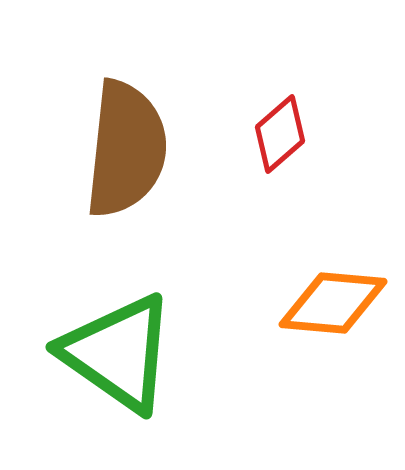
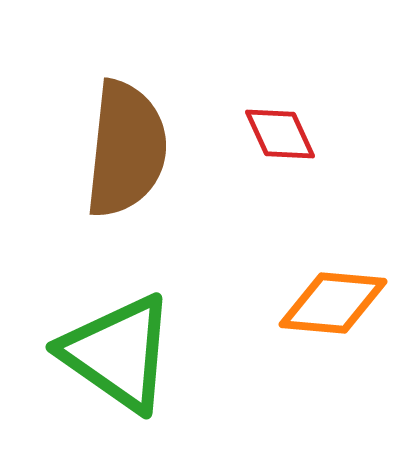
red diamond: rotated 74 degrees counterclockwise
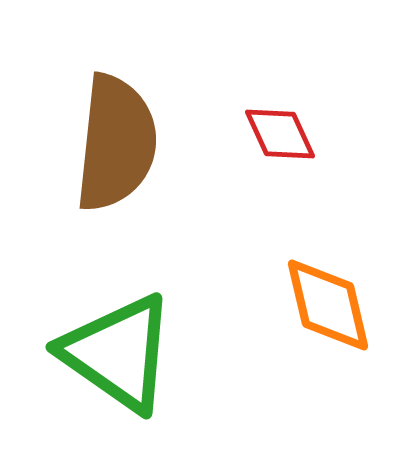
brown semicircle: moved 10 px left, 6 px up
orange diamond: moved 5 px left, 2 px down; rotated 72 degrees clockwise
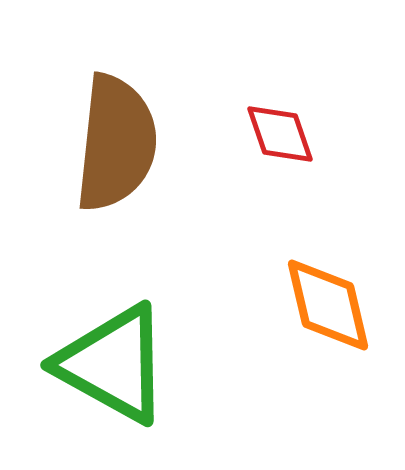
red diamond: rotated 6 degrees clockwise
green triangle: moved 5 px left, 11 px down; rotated 6 degrees counterclockwise
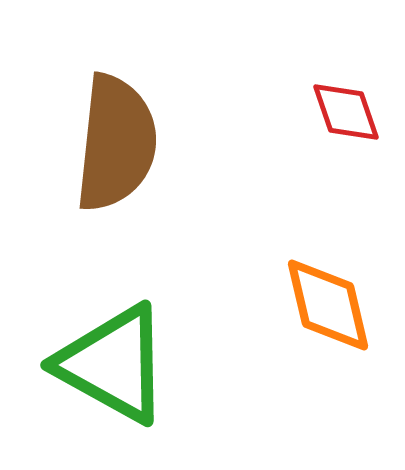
red diamond: moved 66 px right, 22 px up
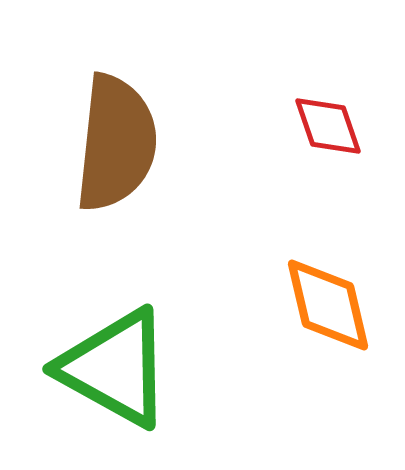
red diamond: moved 18 px left, 14 px down
green triangle: moved 2 px right, 4 px down
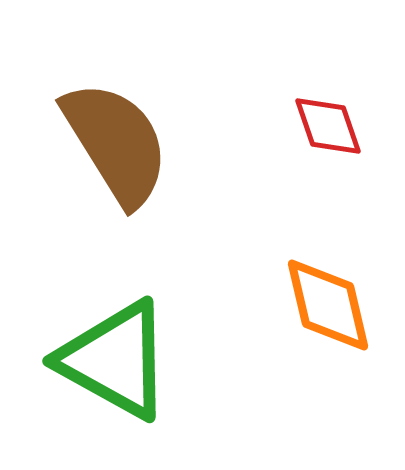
brown semicircle: rotated 38 degrees counterclockwise
green triangle: moved 8 px up
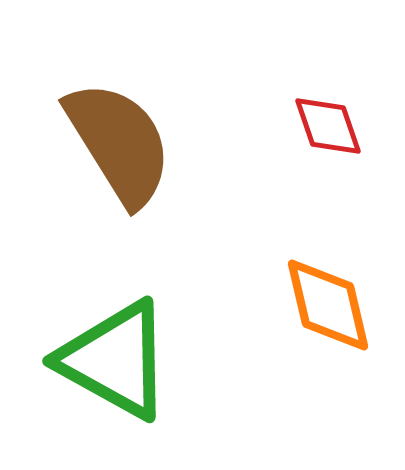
brown semicircle: moved 3 px right
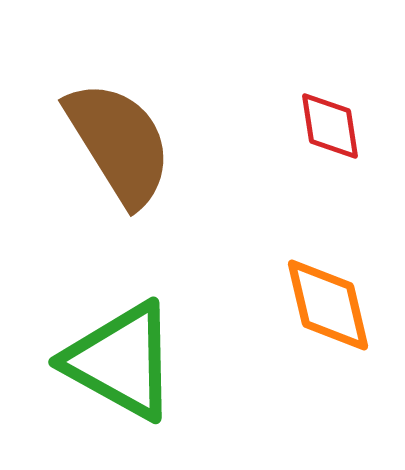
red diamond: moved 2 px right; rotated 10 degrees clockwise
green triangle: moved 6 px right, 1 px down
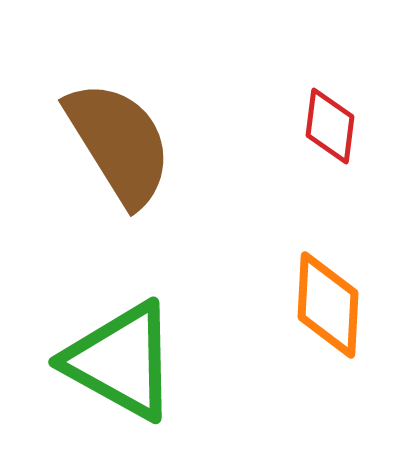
red diamond: rotated 16 degrees clockwise
orange diamond: rotated 16 degrees clockwise
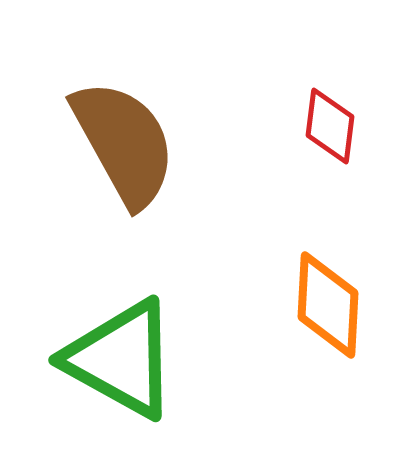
brown semicircle: moved 5 px right; rotated 3 degrees clockwise
green triangle: moved 2 px up
